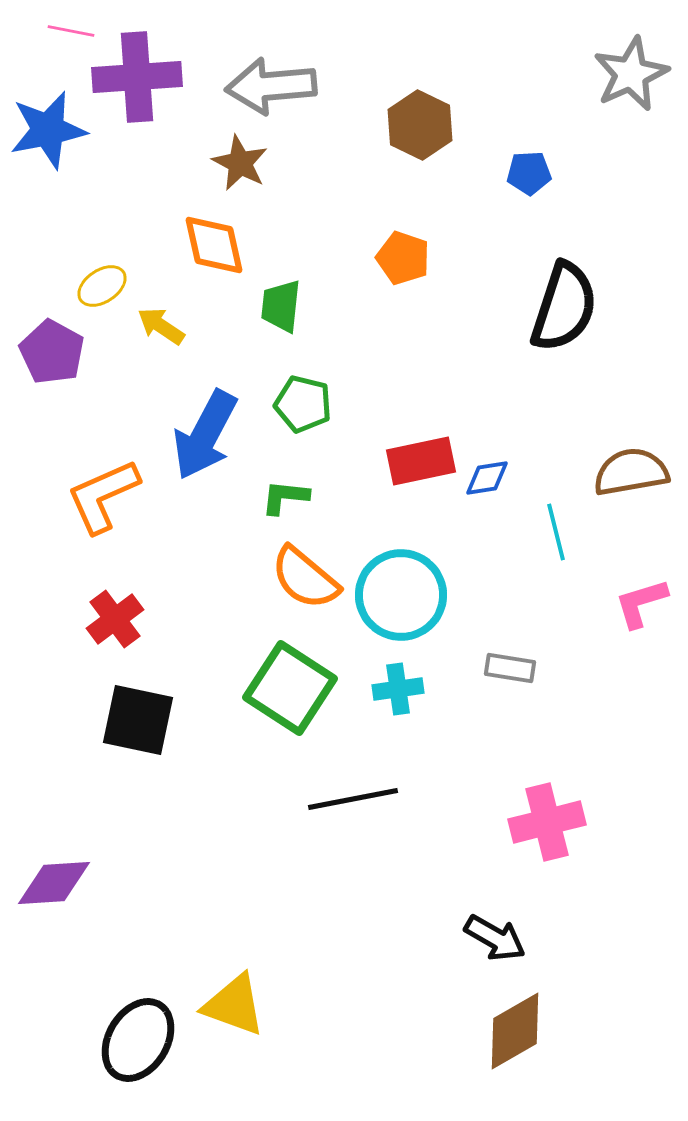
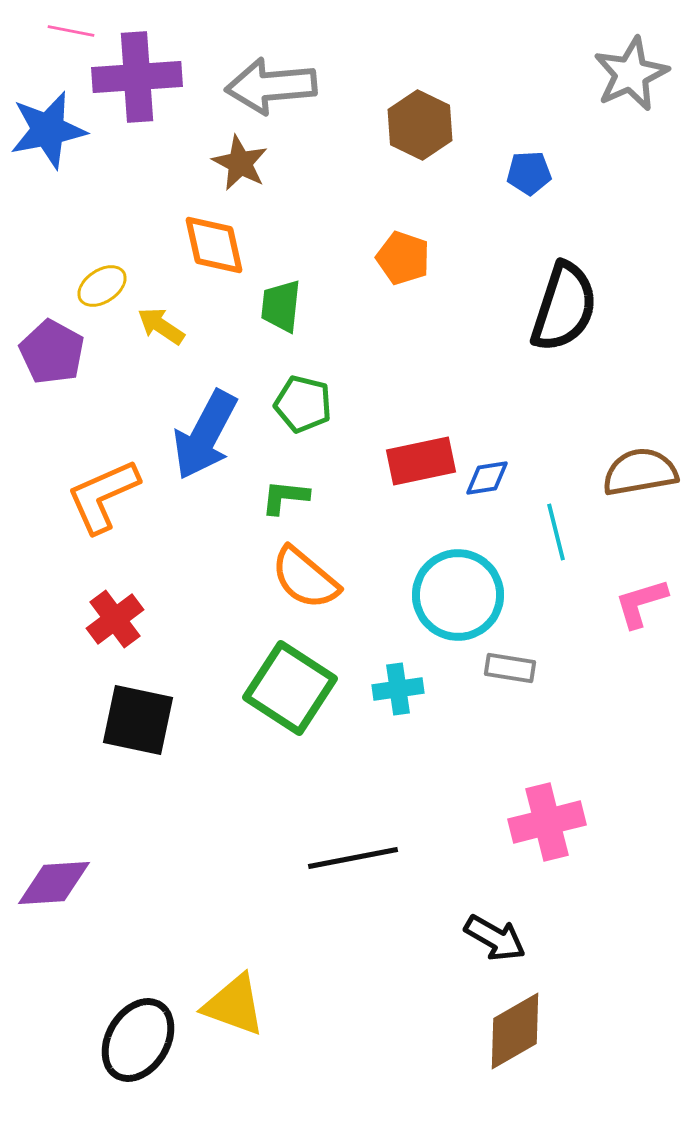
brown semicircle: moved 9 px right
cyan circle: moved 57 px right
black line: moved 59 px down
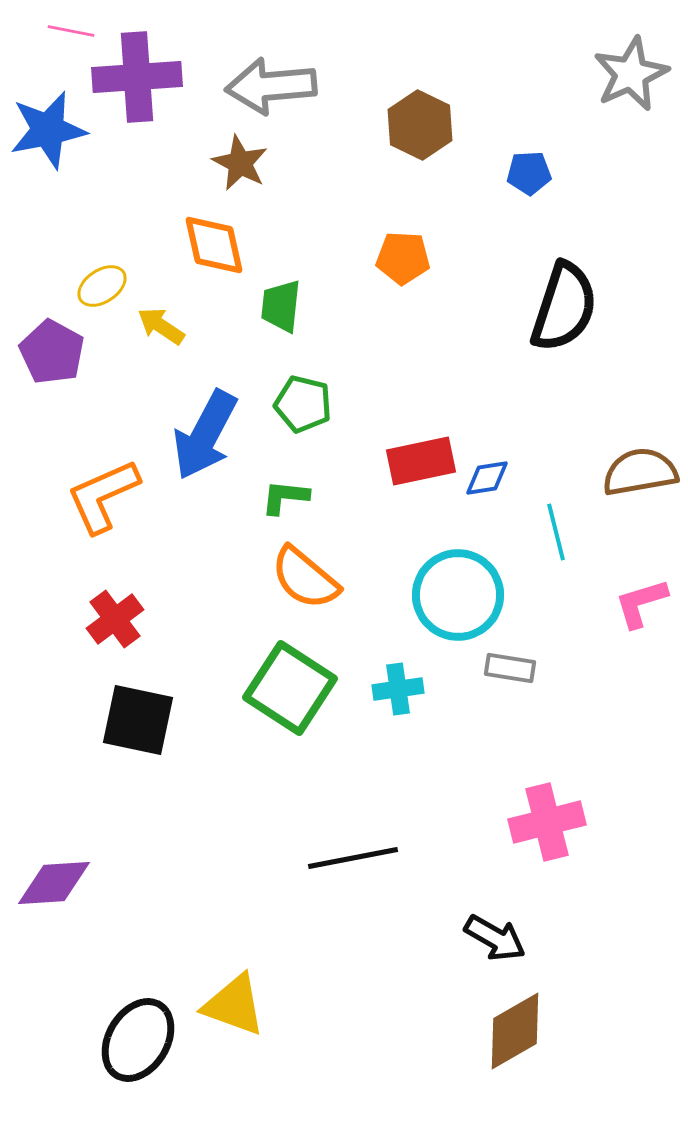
orange pentagon: rotated 16 degrees counterclockwise
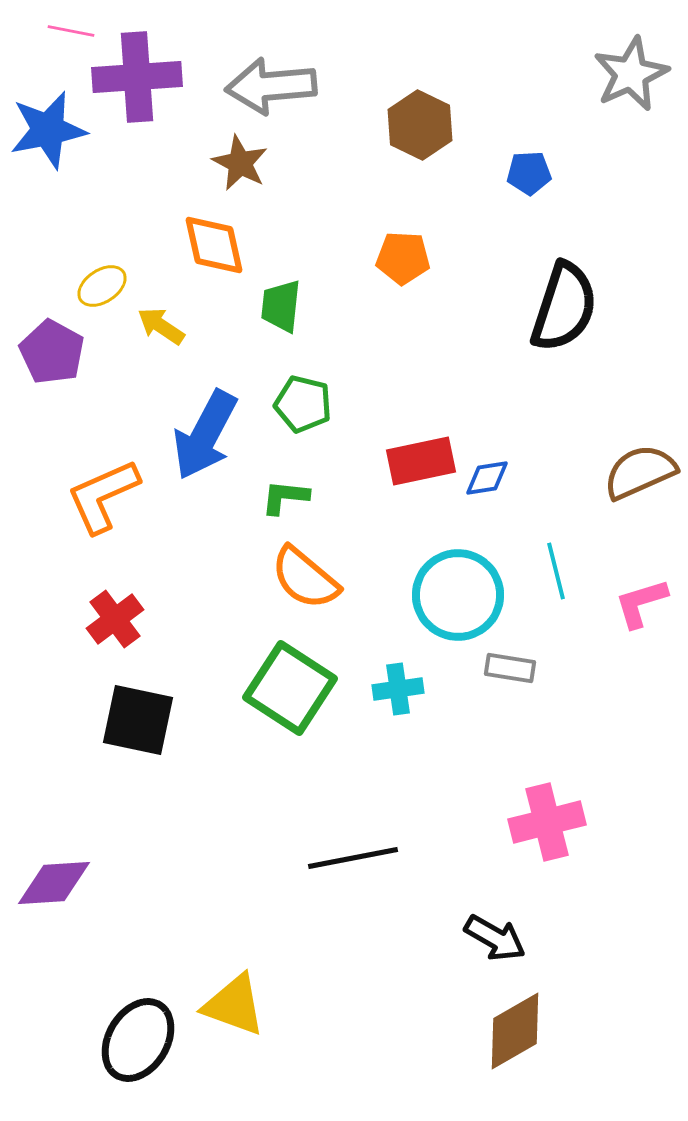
brown semicircle: rotated 14 degrees counterclockwise
cyan line: moved 39 px down
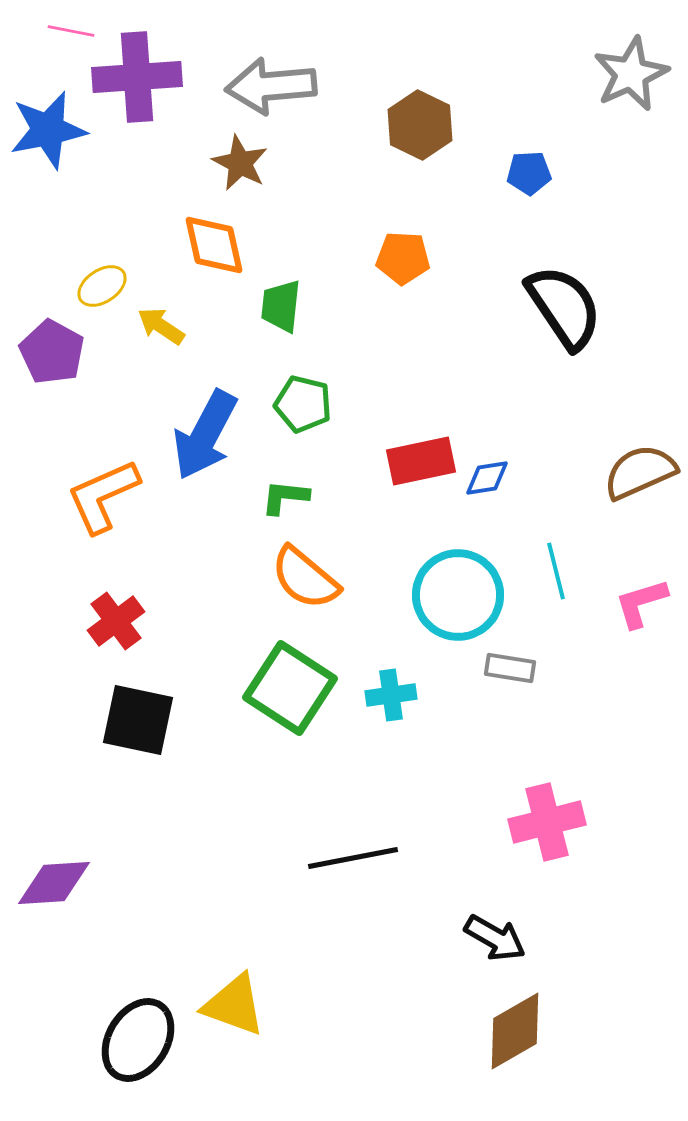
black semicircle: rotated 52 degrees counterclockwise
red cross: moved 1 px right, 2 px down
cyan cross: moved 7 px left, 6 px down
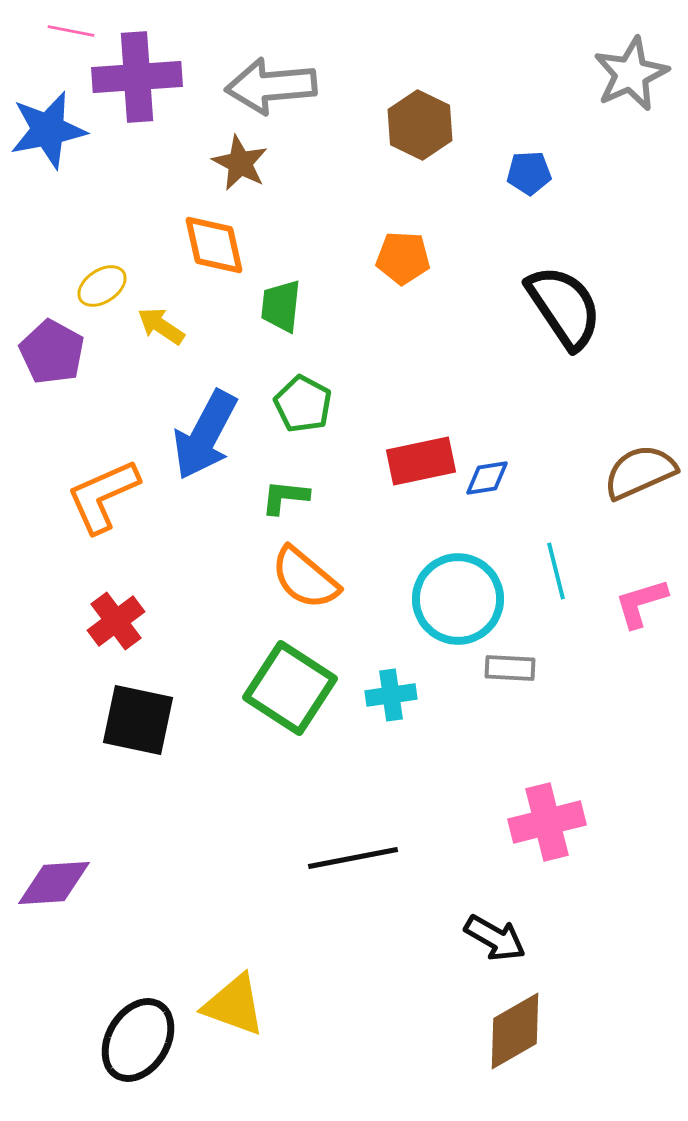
green pentagon: rotated 14 degrees clockwise
cyan circle: moved 4 px down
gray rectangle: rotated 6 degrees counterclockwise
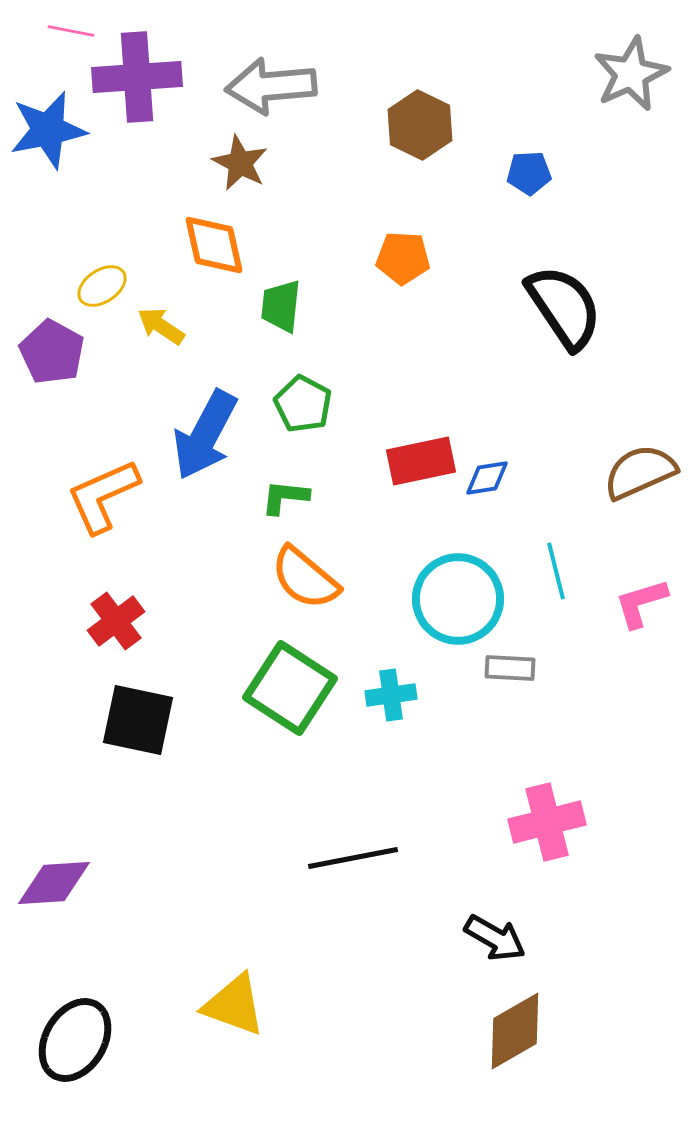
black ellipse: moved 63 px left
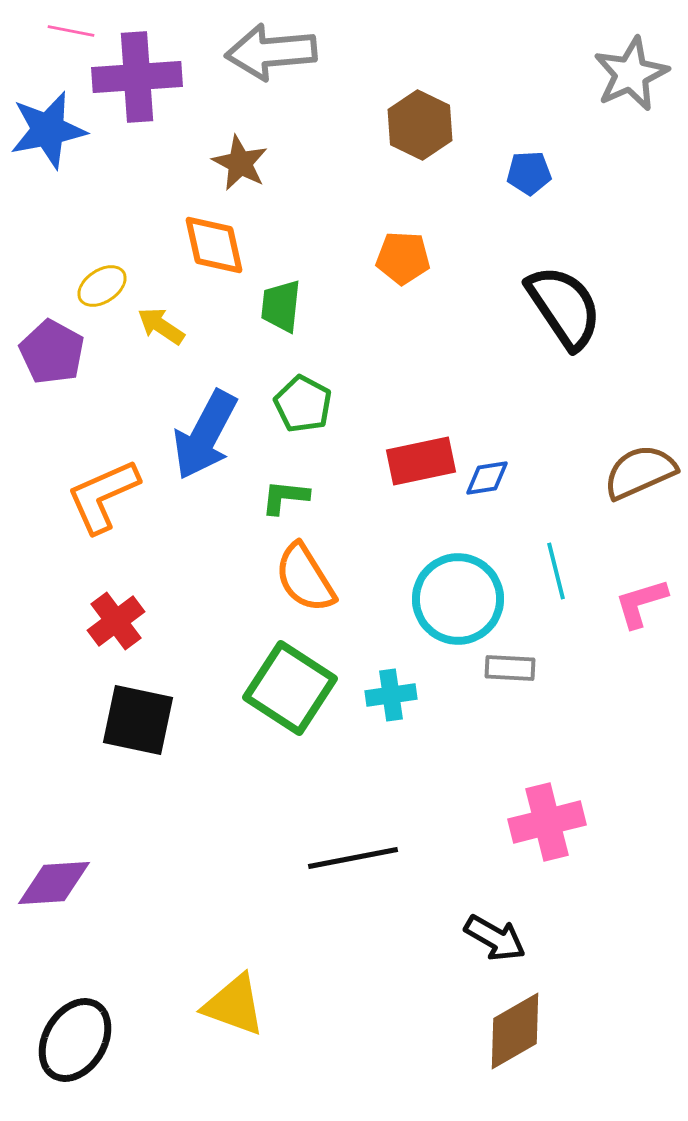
gray arrow: moved 34 px up
orange semicircle: rotated 18 degrees clockwise
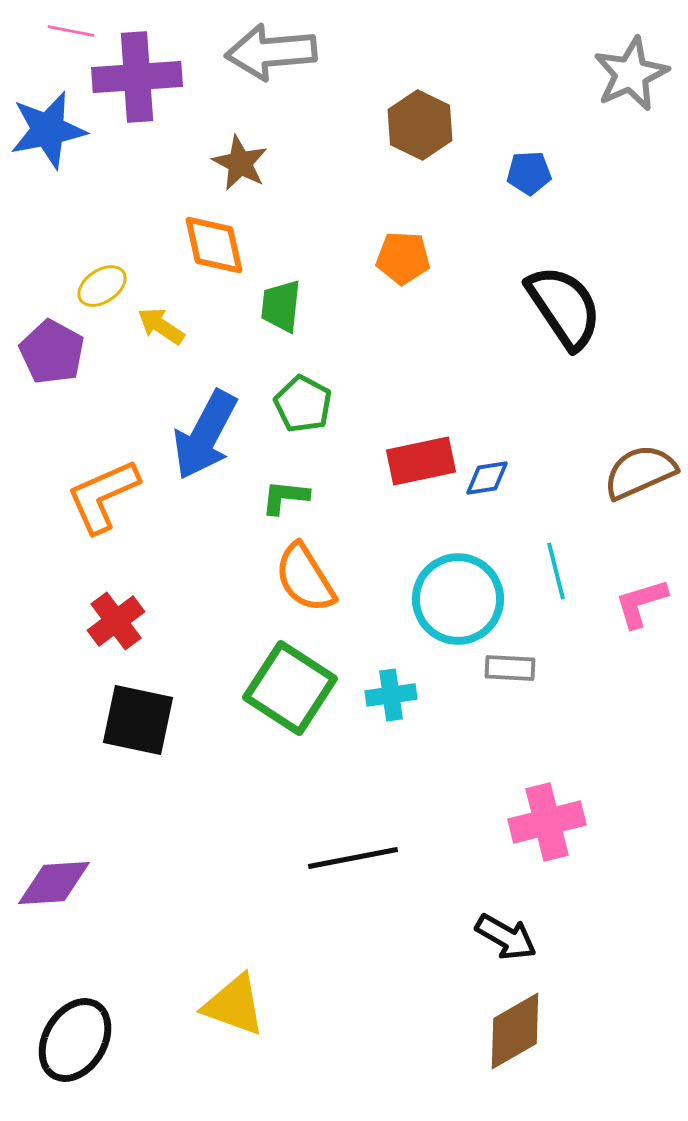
black arrow: moved 11 px right, 1 px up
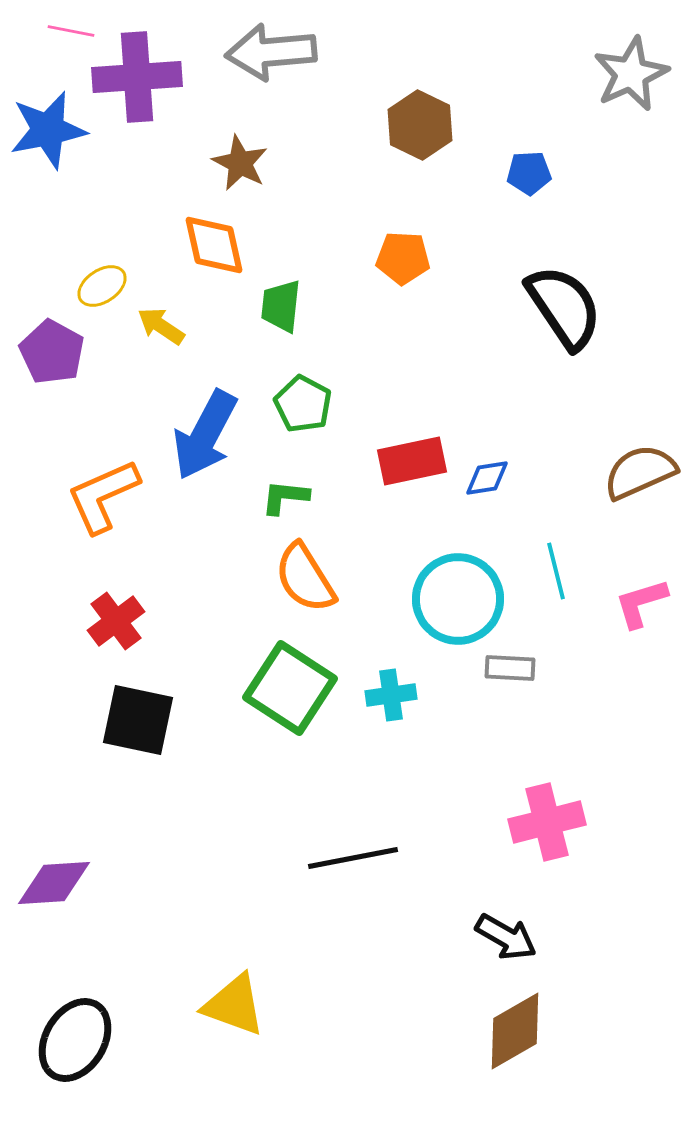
red rectangle: moved 9 px left
